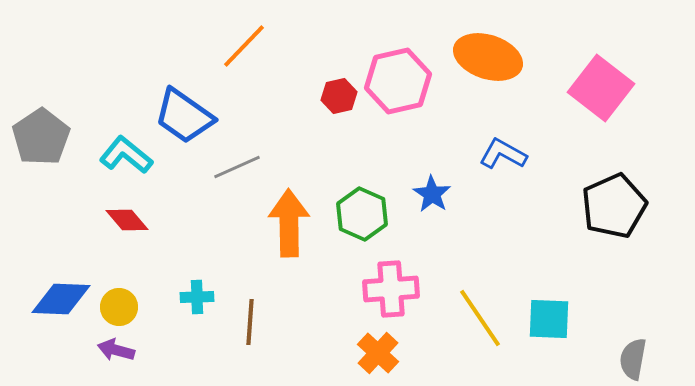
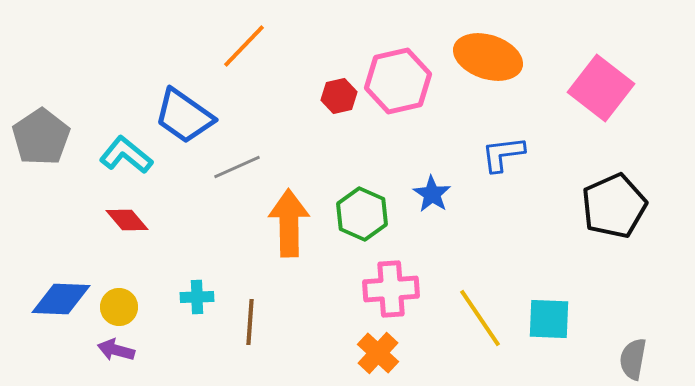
blue L-shape: rotated 36 degrees counterclockwise
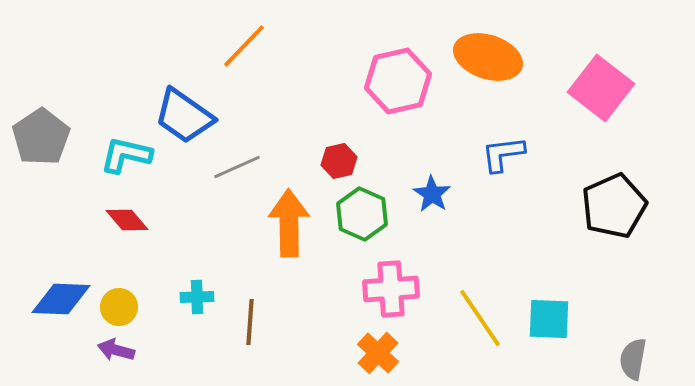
red hexagon: moved 65 px down
cyan L-shape: rotated 26 degrees counterclockwise
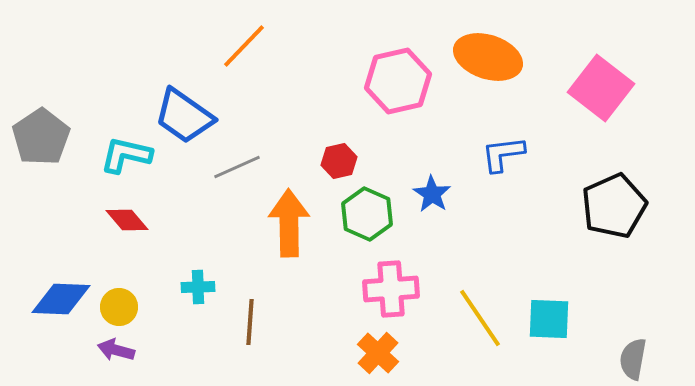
green hexagon: moved 5 px right
cyan cross: moved 1 px right, 10 px up
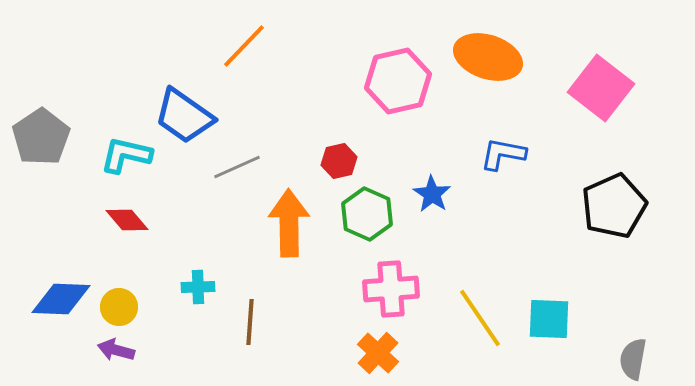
blue L-shape: rotated 18 degrees clockwise
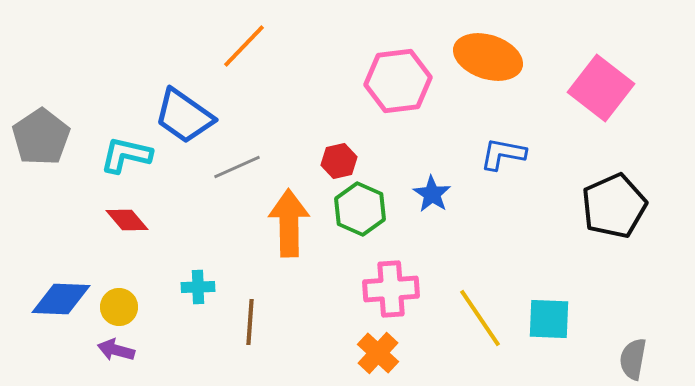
pink hexagon: rotated 6 degrees clockwise
green hexagon: moved 7 px left, 5 px up
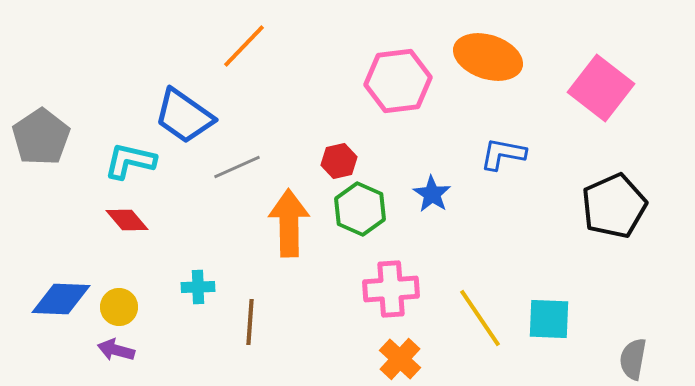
cyan L-shape: moved 4 px right, 6 px down
orange cross: moved 22 px right, 6 px down
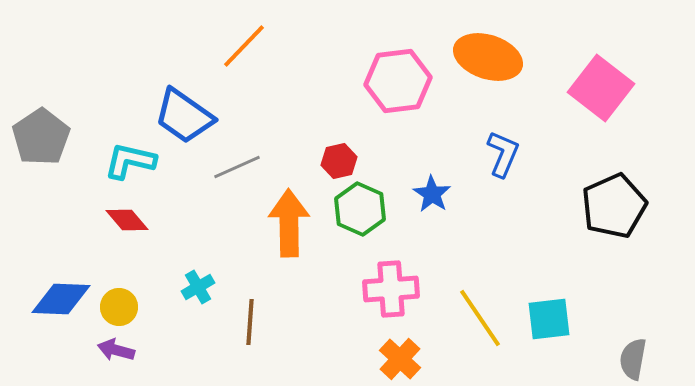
blue L-shape: rotated 102 degrees clockwise
cyan cross: rotated 28 degrees counterclockwise
cyan square: rotated 9 degrees counterclockwise
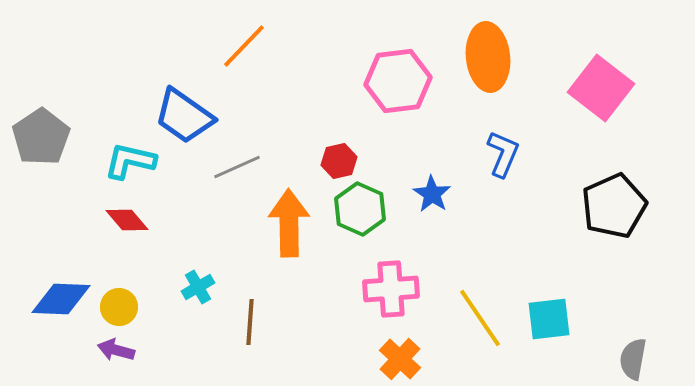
orange ellipse: rotated 66 degrees clockwise
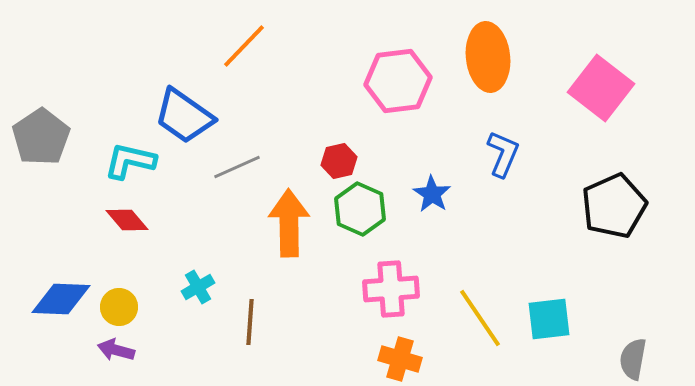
orange cross: rotated 27 degrees counterclockwise
